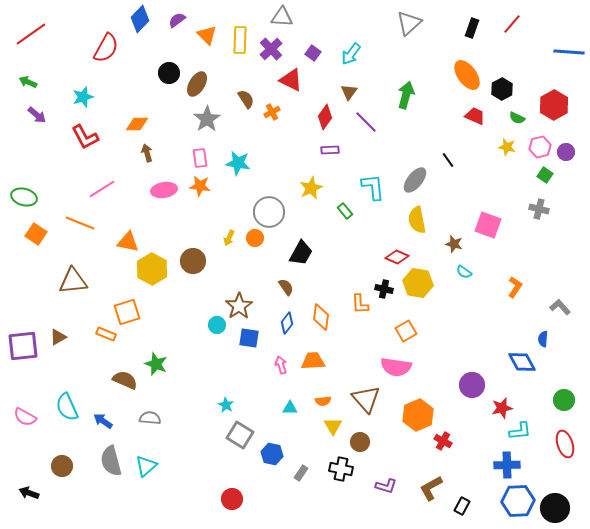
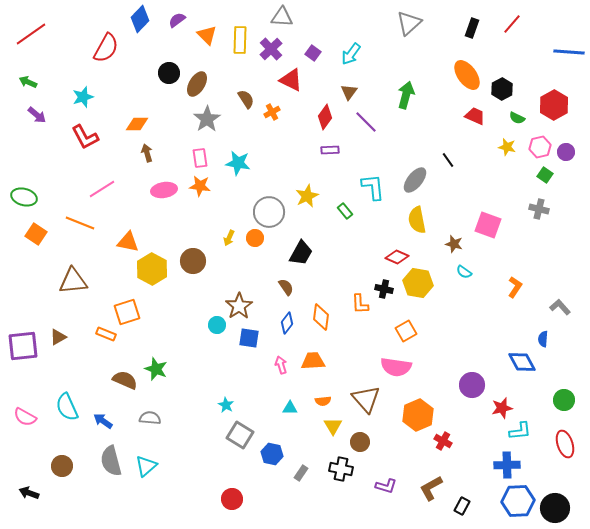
yellow star at (311, 188): moved 4 px left, 8 px down
green star at (156, 364): moved 5 px down
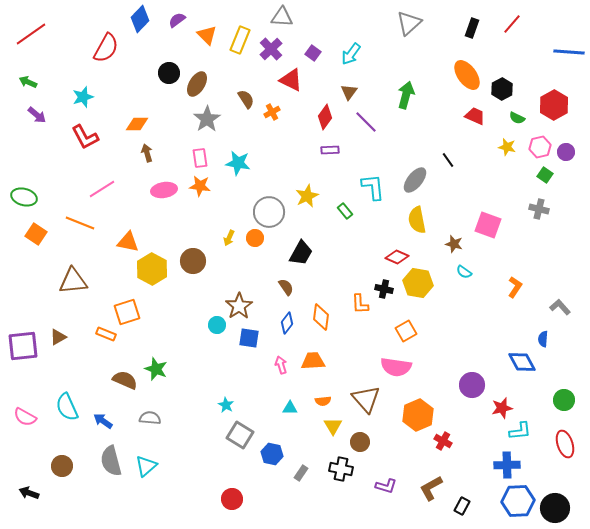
yellow rectangle at (240, 40): rotated 20 degrees clockwise
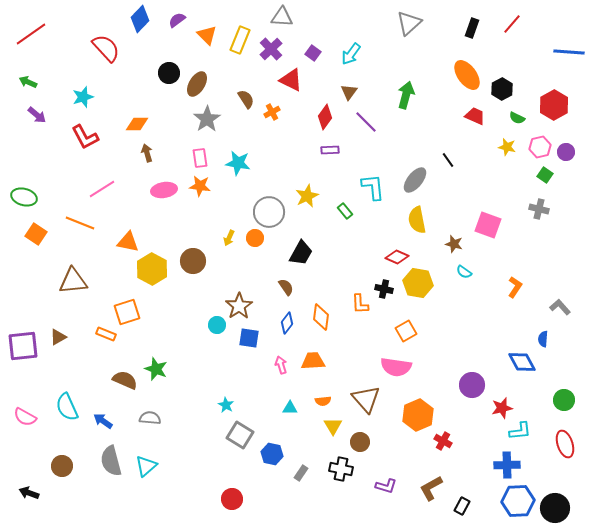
red semicircle at (106, 48): rotated 72 degrees counterclockwise
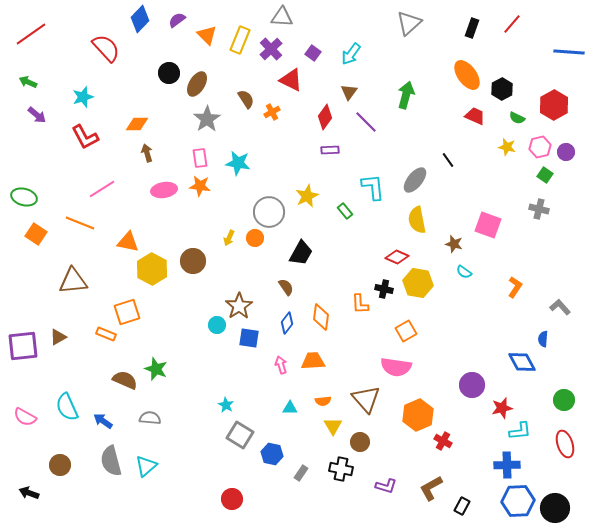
brown circle at (62, 466): moved 2 px left, 1 px up
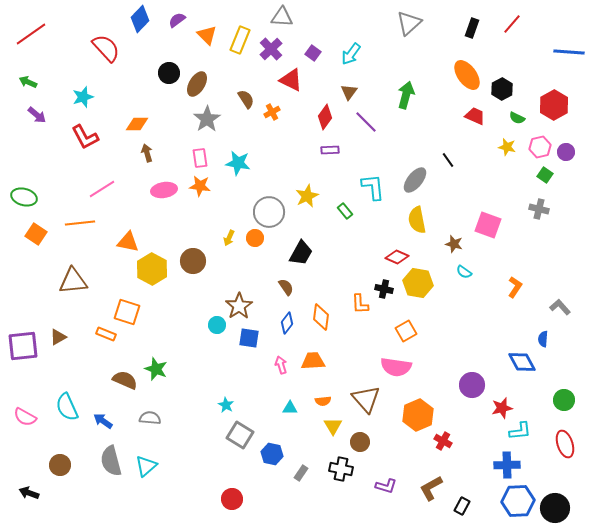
orange line at (80, 223): rotated 28 degrees counterclockwise
orange square at (127, 312): rotated 36 degrees clockwise
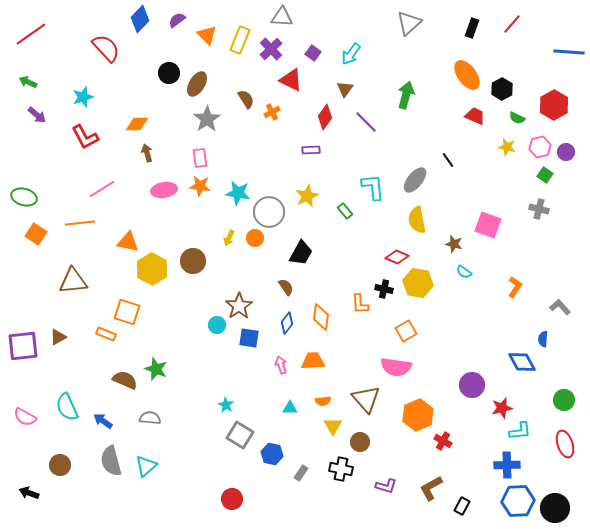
brown triangle at (349, 92): moved 4 px left, 3 px up
purple rectangle at (330, 150): moved 19 px left
cyan star at (238, 163): moved 30 px down
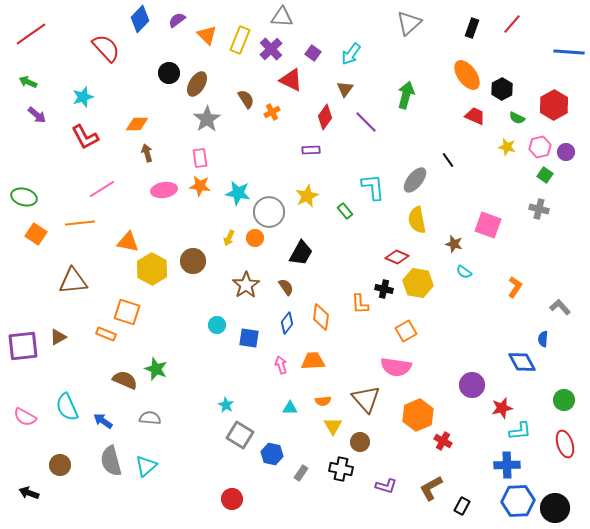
brown star at (239, 306): moved 7 px right, 21 px up
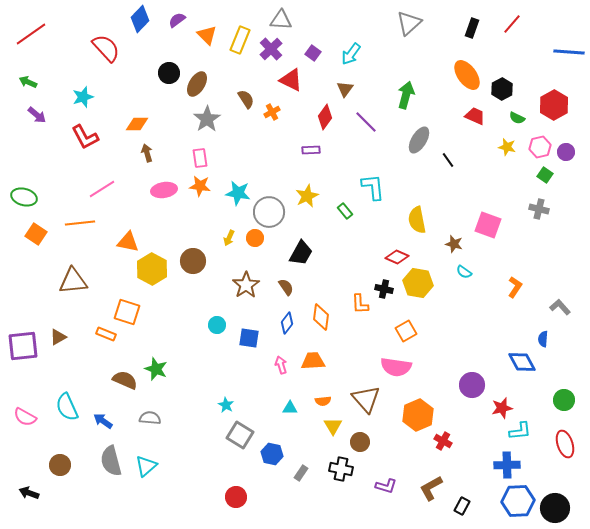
gray triangle at (282, 17): moved 1 px left, 3 px down
gray ellipse at (415, 180): moved 4 px right, 40 px up; rotated 8 degrees counterclockwise
red circle at (232, 499): moved 4 px right, 2 px up
